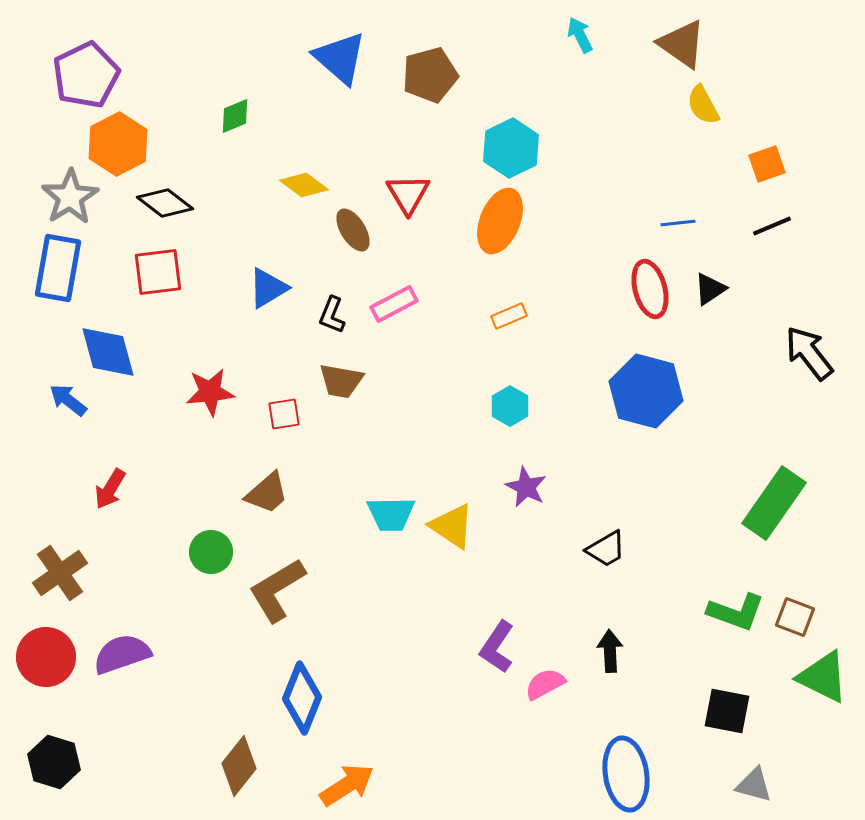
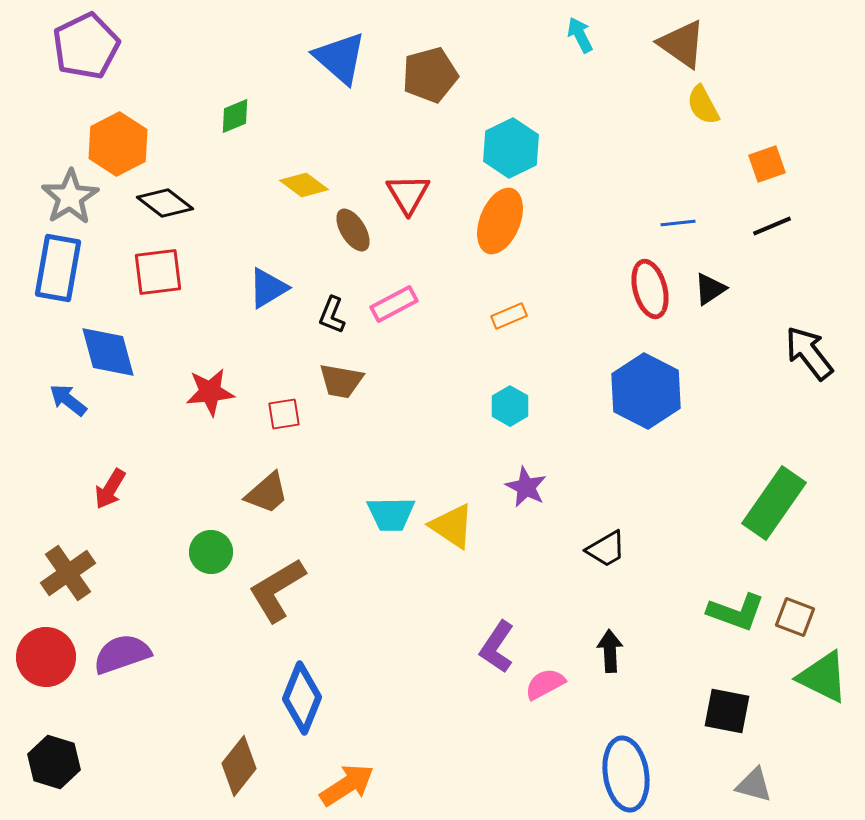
purple pentagon at (86, 75): moved 29 px up
blue hexagon at (646, 391): rotated 12 degrees clockwise
brown cross at (60, 573): moved 8 px right
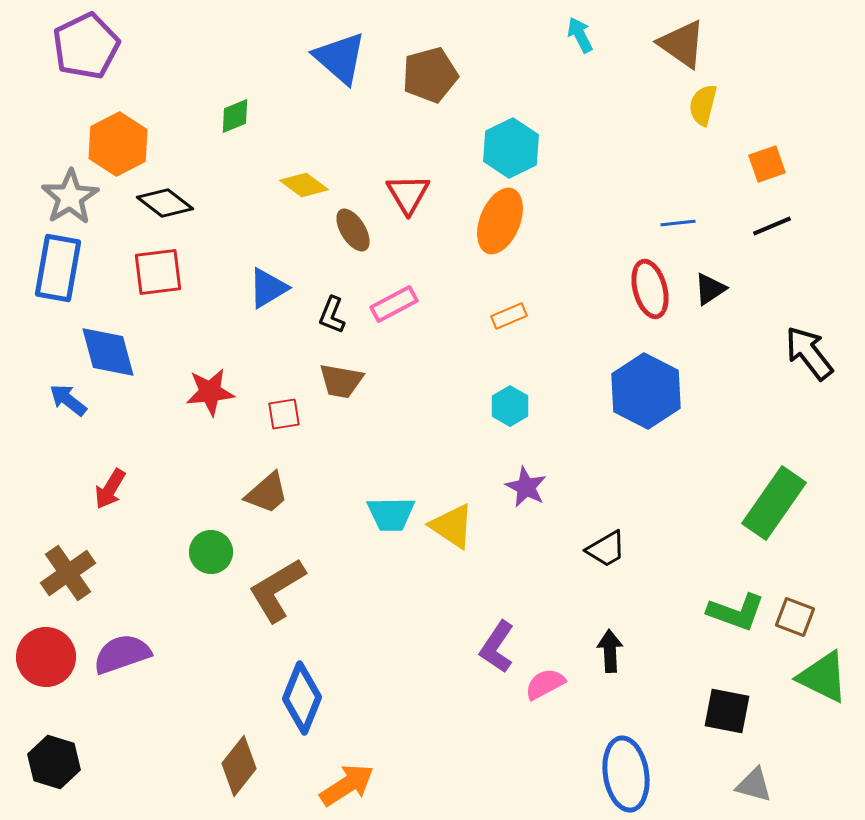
yellow semicircle at (703, 105): rotated 42 degrees clockwise
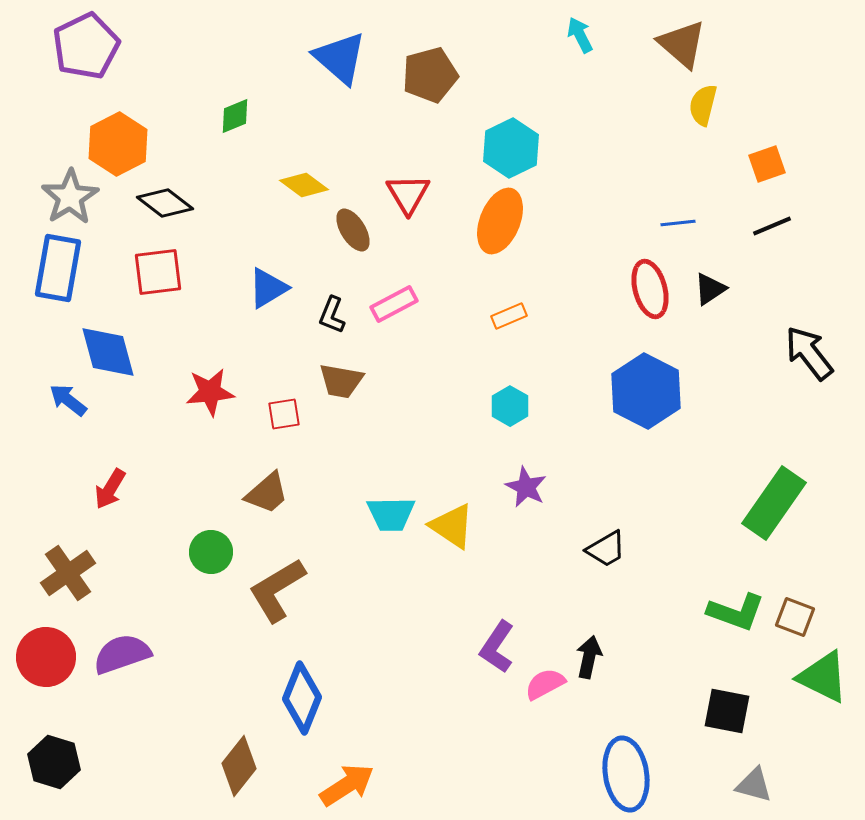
brown triangle at (682, 44): rotated 6 degrees clockwise
black arrow at (610, 651): moved 21 px left, 6 px down; rotated 15 degrees clockwise
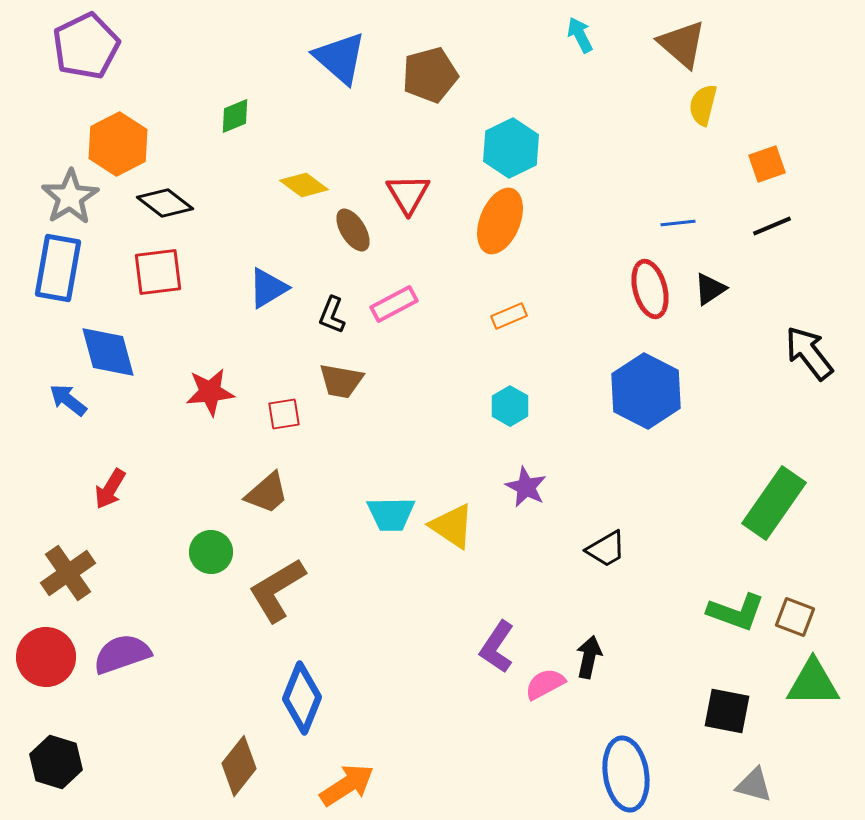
green triangle at (823, 677): moved 10 px left, 6 px down; rotated 26 degrees counterclockwise
black hexagon at (54, 762): moved 2 px right
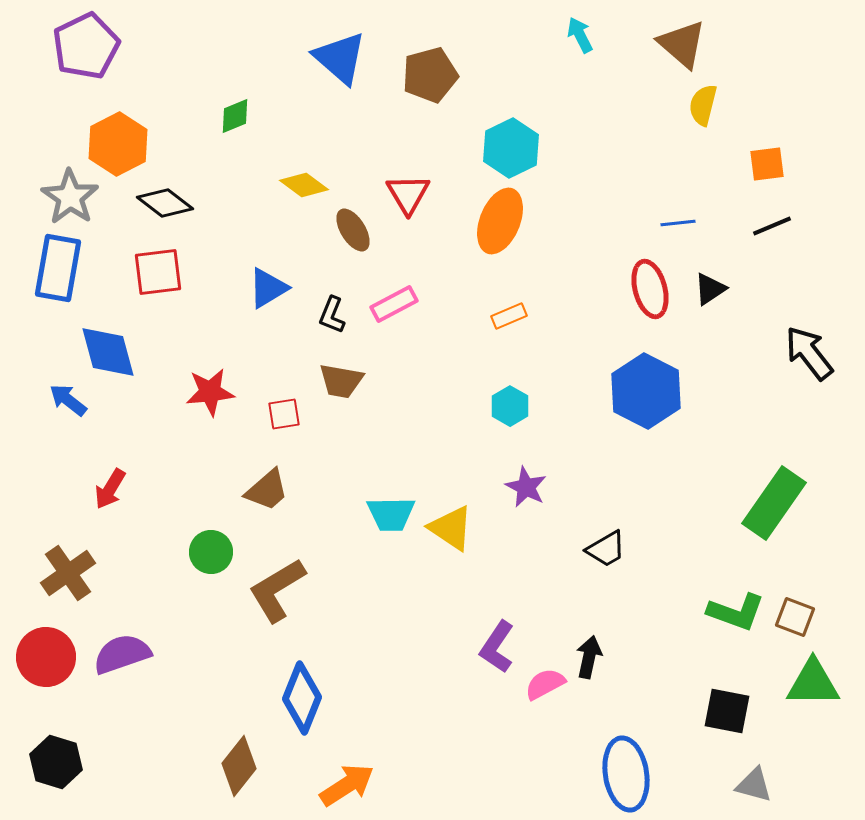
orange square at (767, 164): rotated 12 degrees clockwise
gray star at (70, 197): rotated 6 degrees counterclockwise
brown trapezoid at (267, 493): moved 3 px up
yellow triangle at (452, 526): moved 1 px left, 2 px down
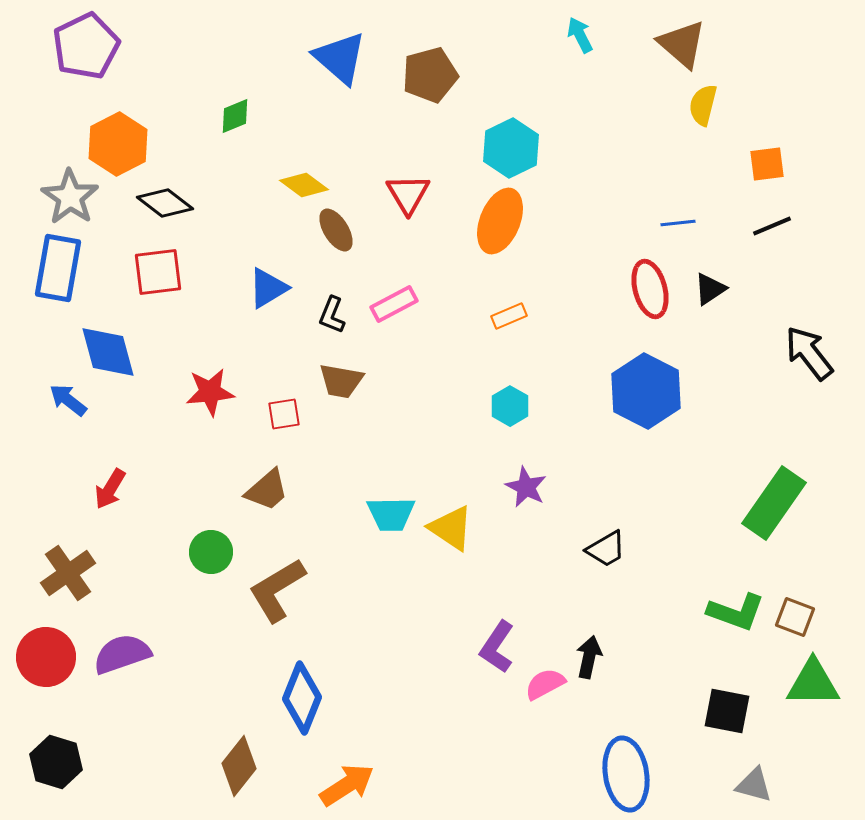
brown ellipse at (353, 230): moved 17 px left
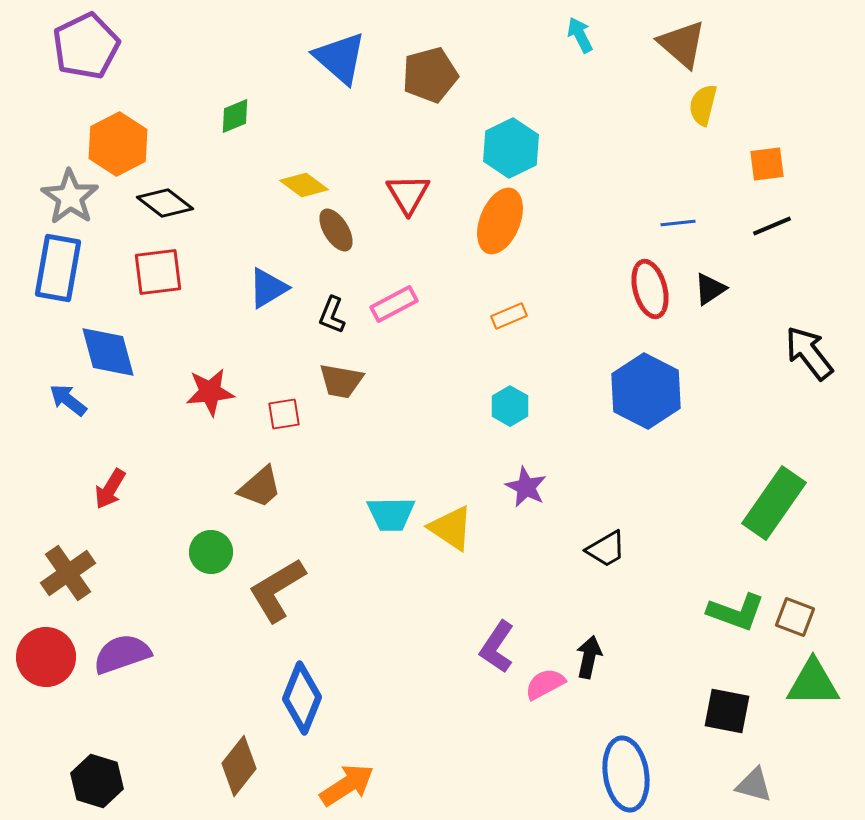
brown trapezoid at (267, 490): moved 7 px left, 3 px up
black hexagon at (56, 762): moved 41 px right, 19 px down
